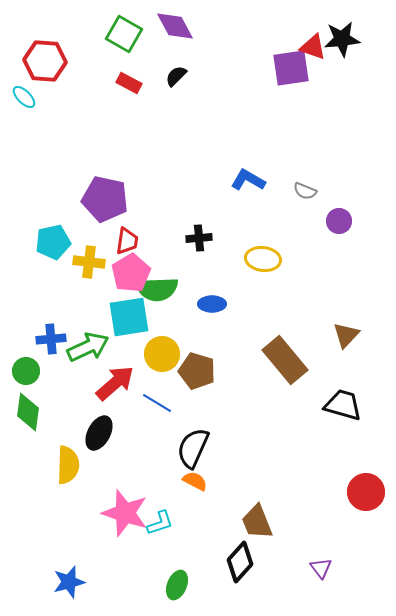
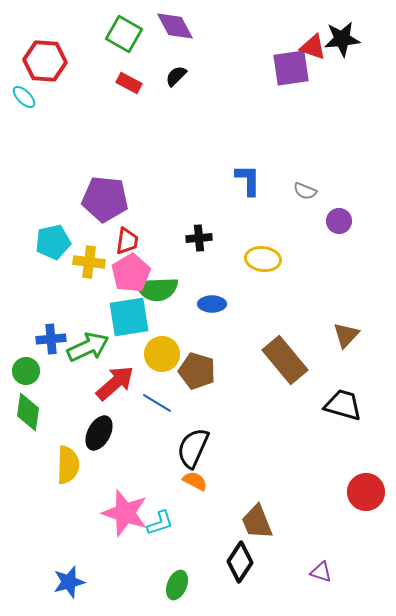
blue L-shape at (248, 180): rotated 60 degrees clockwise
purple pentagon at (105, 199): rotated 6 degrees counterclockwise
black diamond at (240, 562): rotated 9 degrees counterclockwise
purple triangle at (321, 568): moved 4 px down; rotated 35 degrees counterclockwise
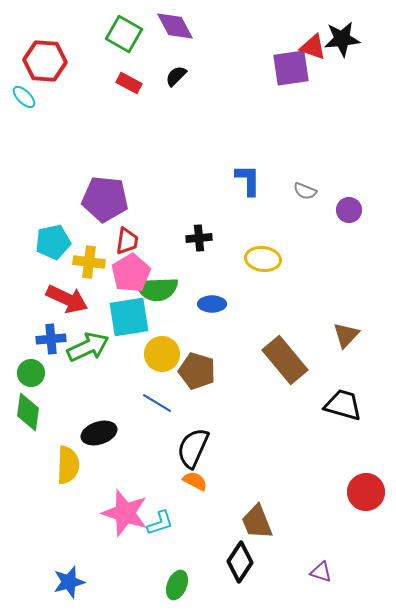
purple circle at (339, 221): moved 10 px right, 11 px up
green circle at (26, 371): moved 5 px right, 2 px down
red arrow at (115, 383): moved 48 px left, 84 px up; rotated 66 degrees clockwise
black ellipse at (99, 433): rotated 44 degrees clockwise
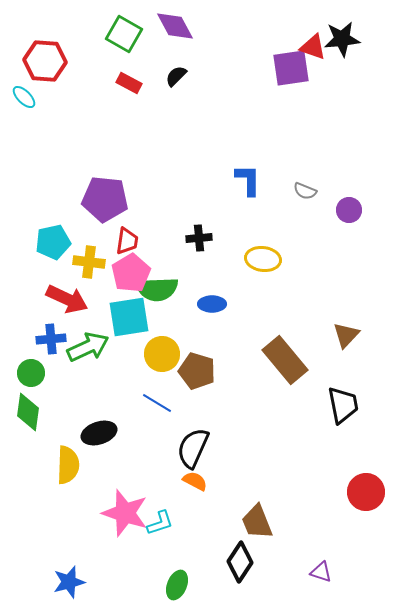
black trapezoid at (343, 405): rotated 63 degrees clockwise
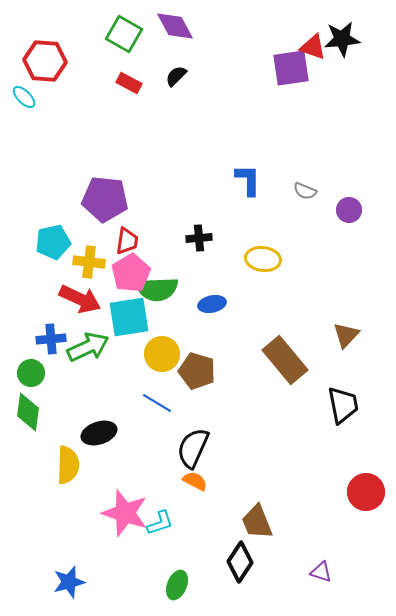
red arrow at (67, 299): moved 13 px right
blue ellipse at (212, 304): rotated 12 degrees counterclockwise
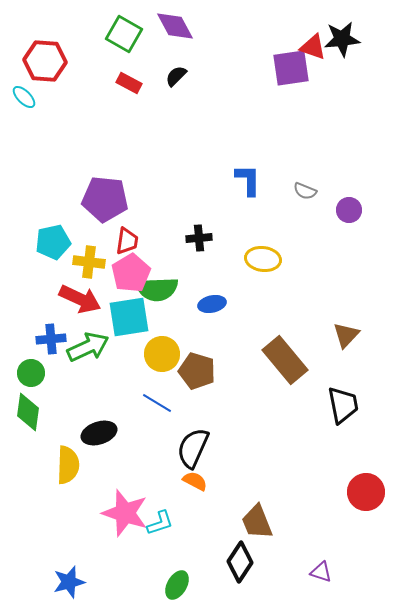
green ellipse at (177, 585): rotated 8 degrees clockwise
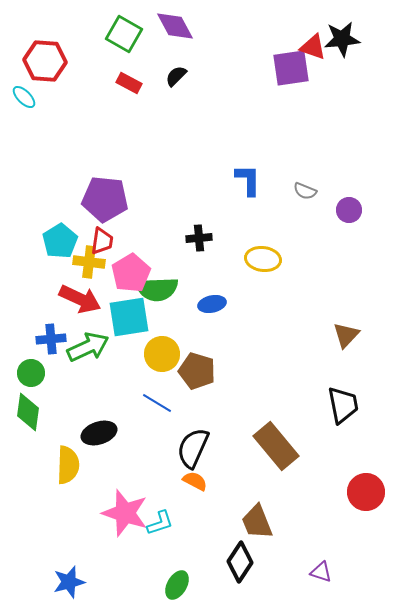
red trapezoid at (127, 241): moved 25 px left
cyan pentagon at (53, 242): moved 7 px right, 1 px up; rotated 20 degrees counterclockwise
brown rectangle at (285, 360): moved 9 px left, 86 px down
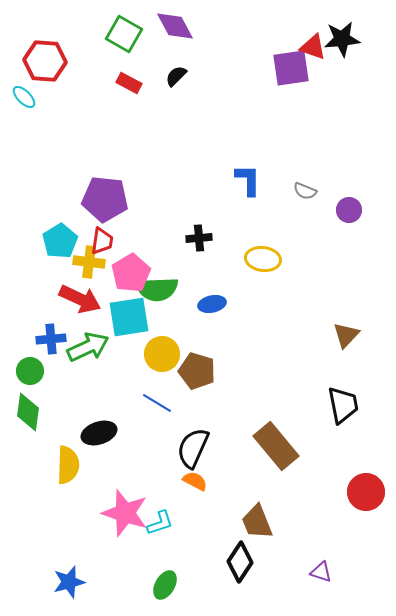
green circle at (31, 373): moved 1 px left, 2 px up
green ellipse at (177, 585): moved 12 px left
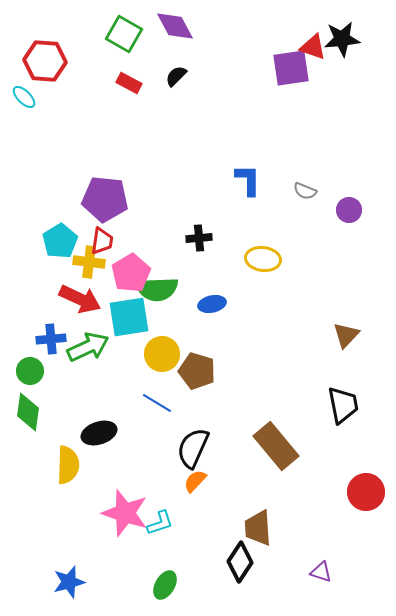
orange semicircle at (195, 481): rotated 75 degrees counterclockwise
brown trapezoid at (257, 522): moved 1 px right, 6 px down; rotated 18 degrees clockwise
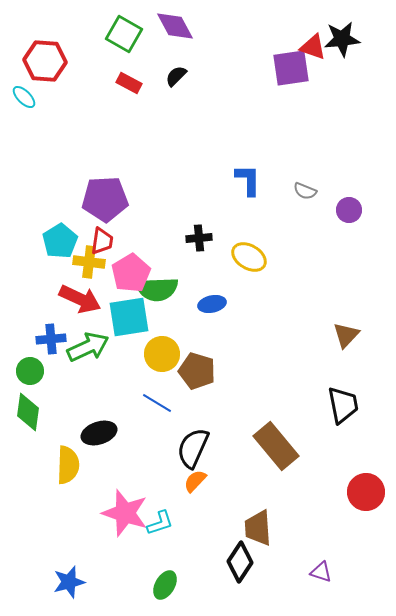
purple pentagon at (105, 199): rotated 9 degrees counterclockwise
yellow ellipse at (263, 259): moved 14 px left, 2 px up; rotated 24 degrees clockwise
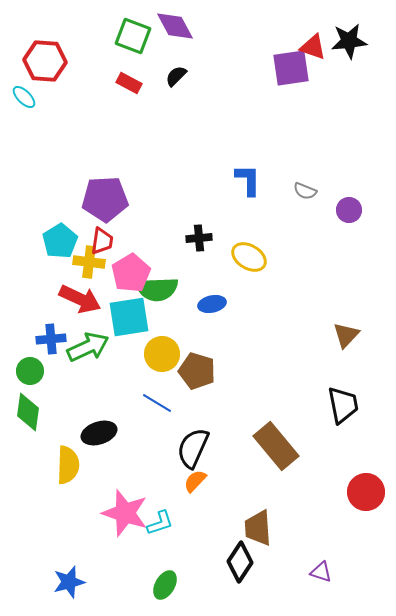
green square at (124, 34): moved 9 px right, 2 px down; rotated 9 degrees counterclockwise
black star at (342, 39): moved 7 px right, 2 px down
